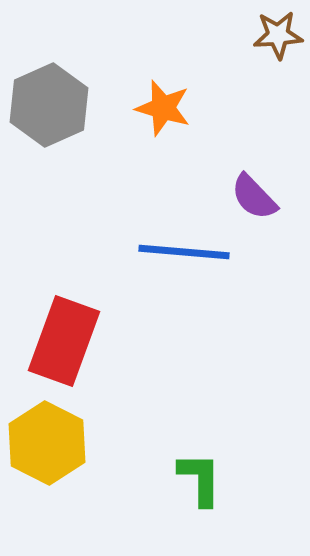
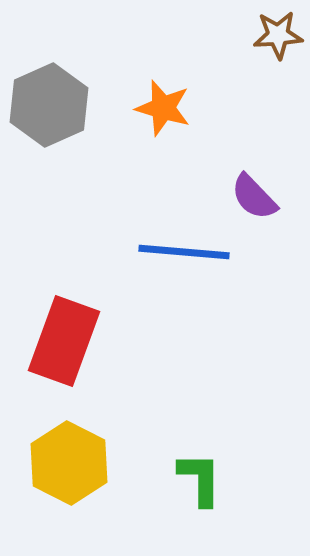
yellow hexagon: moved 22 px right, 20 px down
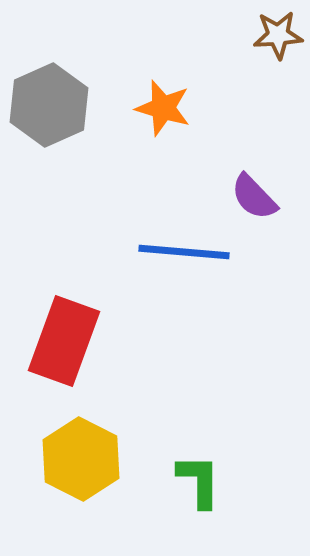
yellow hexagon: moved 12 px right, 4 px up
green L-shape: moved 1 px left, 2 px down
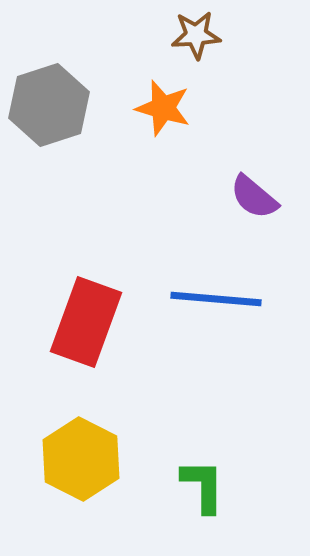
brown star: moved 82 px left
gray hexagon: rotated 6 degrees clockwise
purple semicircle: rotated 6 degrees counterclockwise
blue line: moved 32 px right, 47 px down
red rectangle: moved 22 px right, 19 px up
green L-shape: moved 4 px right, 5 px down
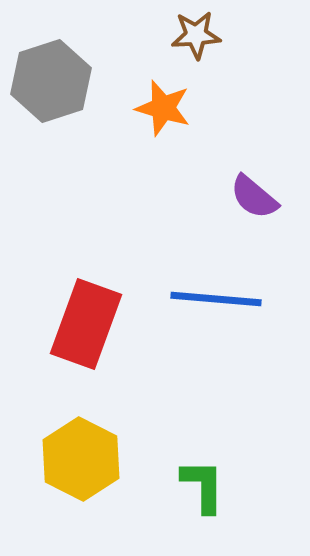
gray hexagon: moved 2 px right, 24 px up
red rectangle: moved 2 px down
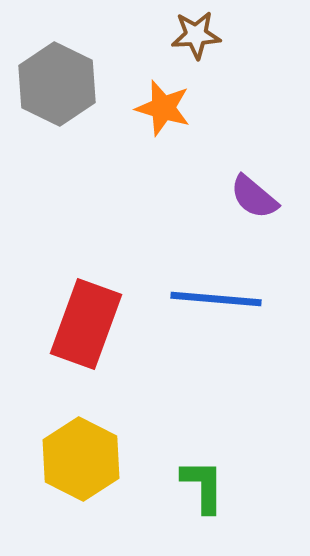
gray hexagon: moved 6 px right, 3 px down; rotated 16 degrees counterclockwise
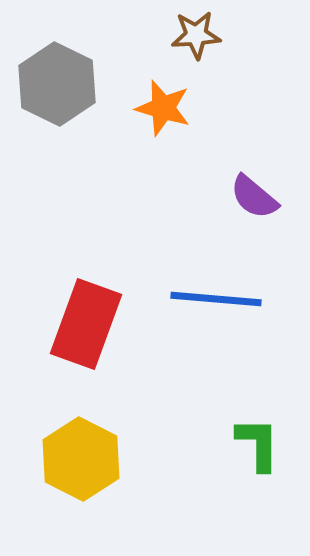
green L-shape: moved 55 px right, 42 px up
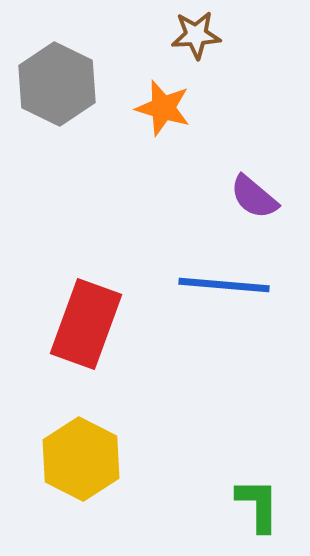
blue line: moved 8 px right, 14 px up
green L-shape: moved 61 px down
